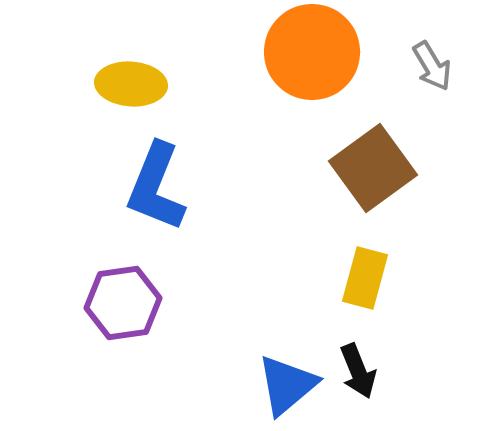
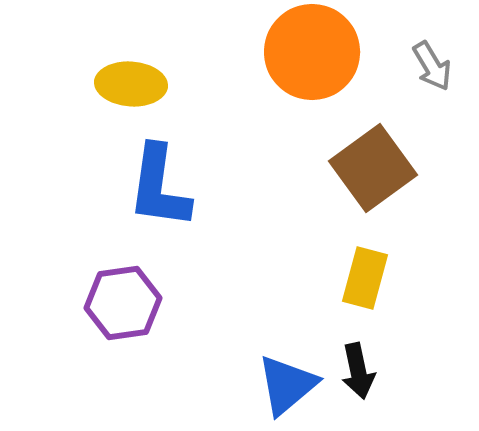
blue L-shape: moved 3 px right; rotated 14 degrees counterclockwise
black arrow: rotated 10 degrees clockwise
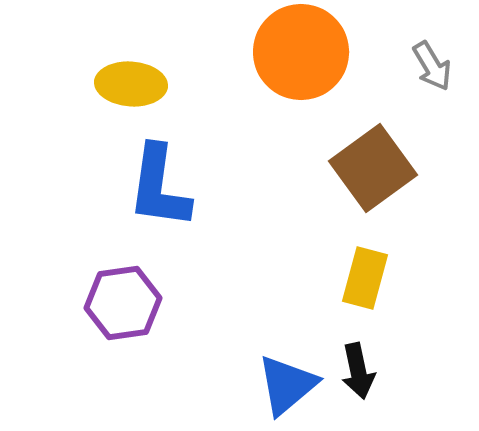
orange circle: moved 11 px left
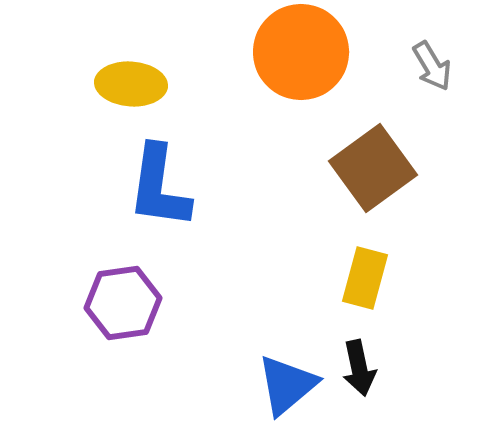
black arrow: moved 1 px right, 3 px up
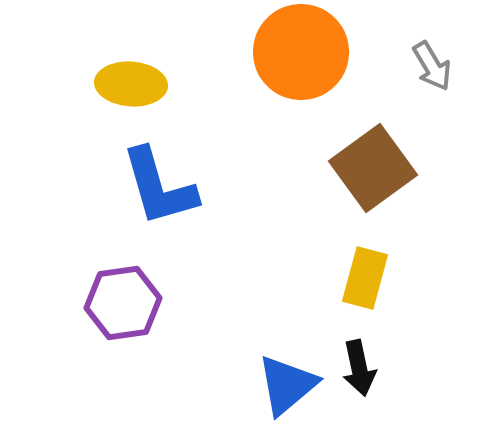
blue L-shape: rotated 24 degrees counterclockwise
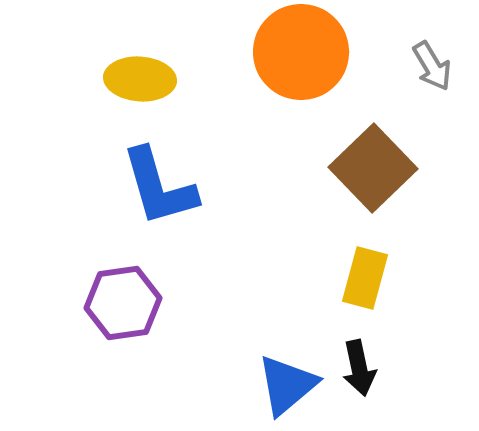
yellow ellipse: moved 9 px right, 5 px up
brown square: rotated 8 degrees counterclockwise
